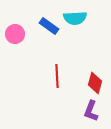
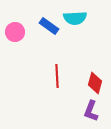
pink circle: moved 2 px up
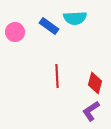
purple L-shape: rotated 35 degrees clockwise
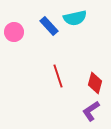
cyan semicircle: rotated 10 degrees counterclockwise
blue rectangle: rotated 12 degrees clockwise
pink circle: moved 1 px left
red line: moved 1 px right; rotated 15 degrees counterclockwise
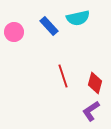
cyan semicircle: moved 3 px right
red line: moved 5 px right
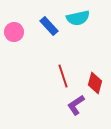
purple L-shape: moved 15 px left, 6 px up
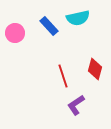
pink circle: moved 1 px right, 1 px down
red diamond: moved 14 px up
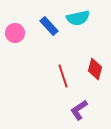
purple L-shape: moved 3 px right, 5 px down
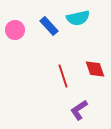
pink circle: moved 3 px up
red diamond: rotated 35 degrees counterclockwise
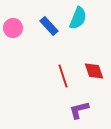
cyan semicircle: rotated 55 degrees counterclockwise
pink circle: moved 2 px left, 2 px up
red diamond: moved 1 px left, 2 px down
purple L-shape: rotated 20 degrees clockwise
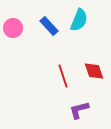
cyan semicircle: moved 1 px right, 2 px down
